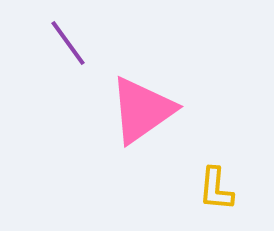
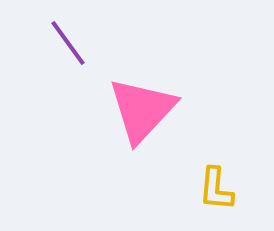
pink triangle: rotated 12 degrees counterclockwise
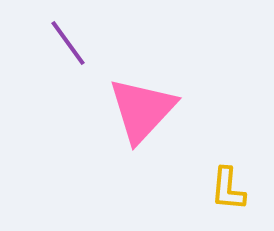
yellow L-shape: moved 12 px right
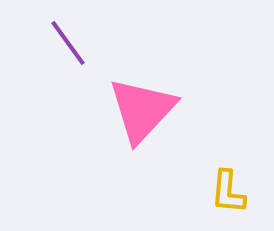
yellow L-shape: moved 3 px down
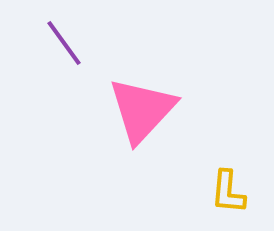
purple line: moved 4 px left
